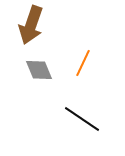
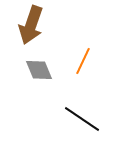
orange line: moved 2 px up
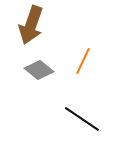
gray diamond: rotated 28 degrees counterclockwise
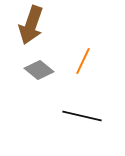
black line: moved 3 px up; rotated 21 degrees counterclockwise
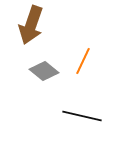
gray diamond: moved 5 px right, 1 px down
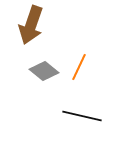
orange line: moved 4 px left, 6 px down
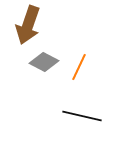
brown arrow: moved 3 px left
gray diamond: moved 9 px up; rotated 12 degrees counterclockwise
